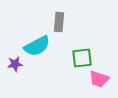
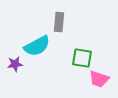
green square: rotated 15 degrees clockwise
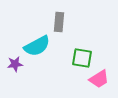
pink trapezoid: rotated 50 degrees counterclockwise
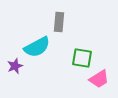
cyan semicircle: moved 1 px down
purple star: moved 2 px down; rotated 14 degrees counterclockwise
